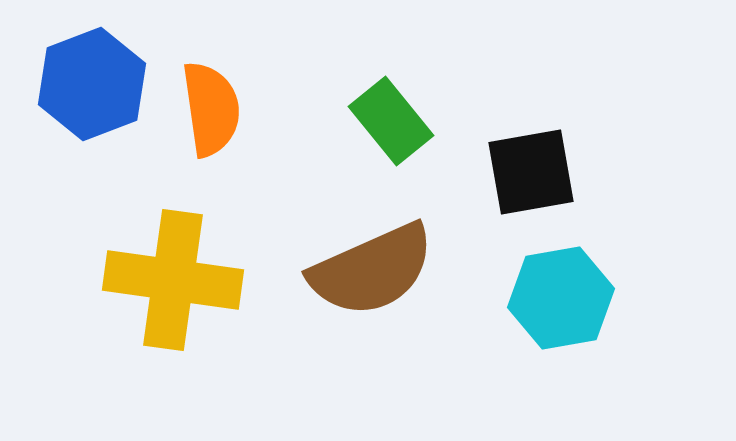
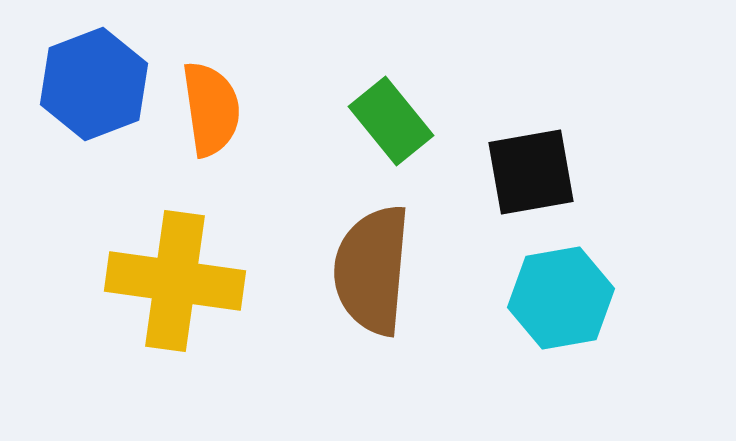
blue hexagon: moved 2 px right
brown semicircle: rotated 119 degrees clockwise
yellow cross: moved 2 px right, 1 px down
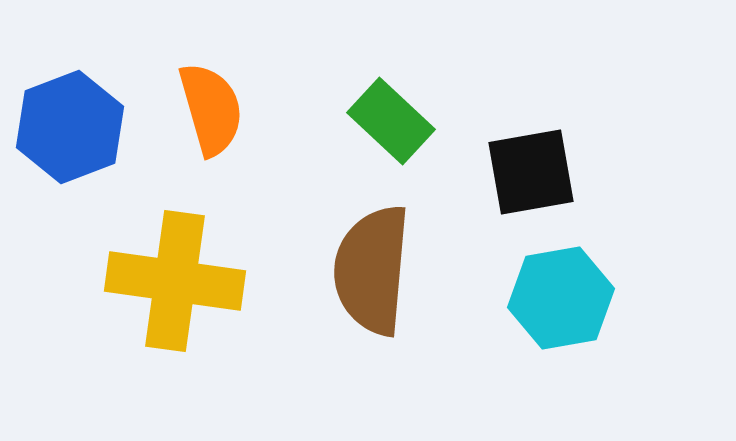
blue hexagon: moved 24 px left, 43 px down
orange semicircle: rotated 8 degrees counterclockwise
green rectangle: rotated 8 degrees counterclockwise
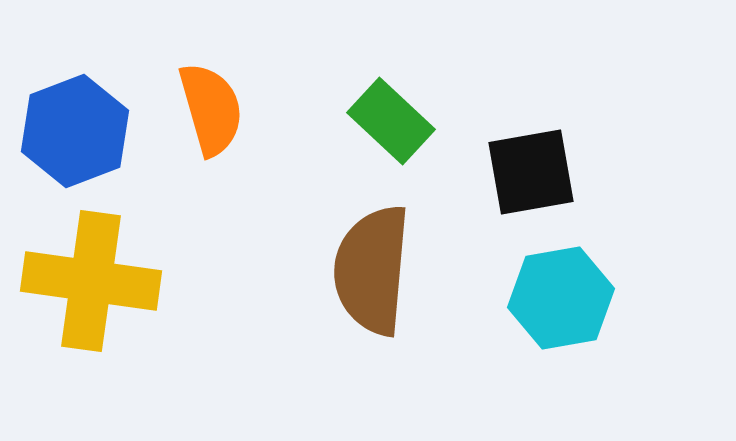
blue hexagon: moved 5 px right, 4 px down
yellow cross: moved 84 px left
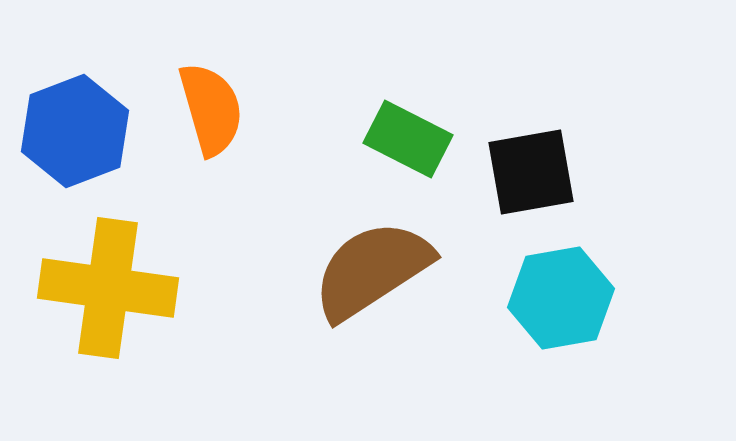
green rectangle: moved 17 px right, 18 px down; rotated 16 degrees counterclockwise
brown semicircle: rotated 52 degrees clockwise
yellow cross: moved 17 px right, 7 px down
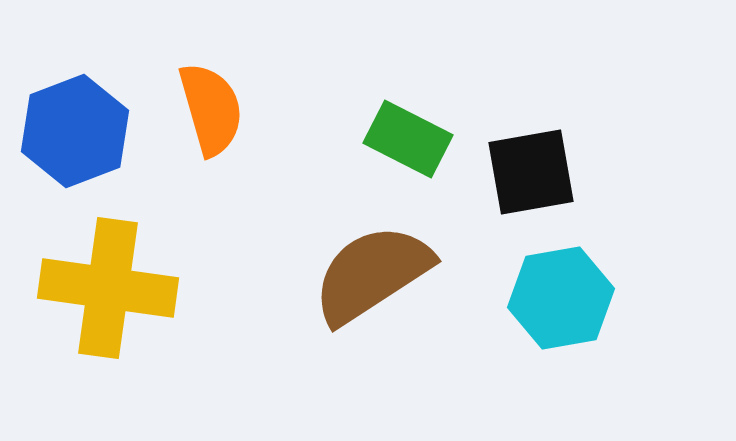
brown semicircle: moved 4 px down
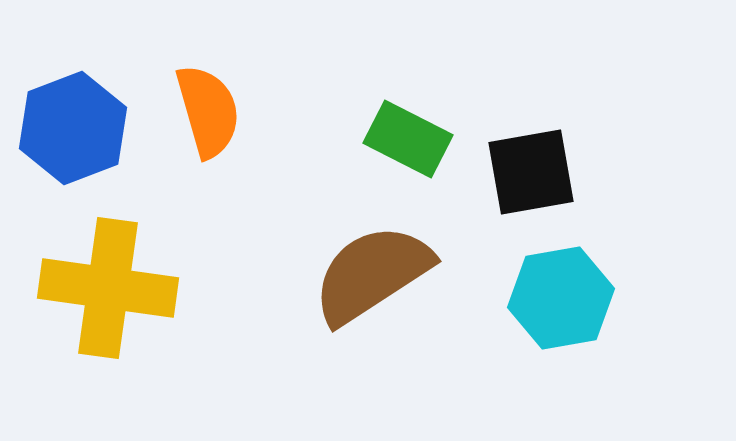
orange semicircle: moved 3 px left, 2 px down
blue hexagon: moved 2 px left, 3 px up
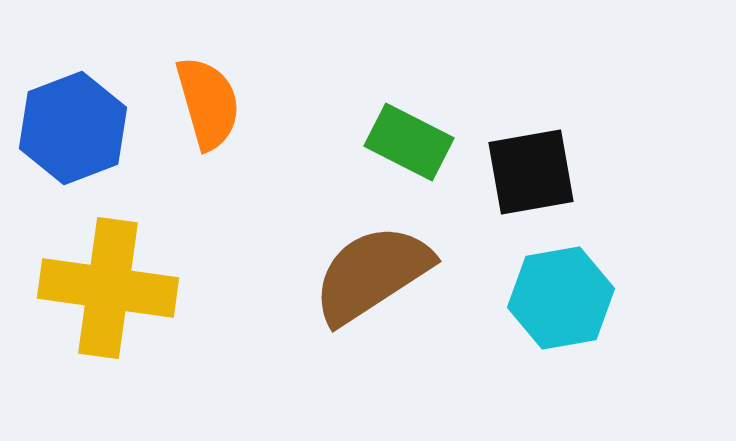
orange semicircle: moved 8 px up
green rectangle: moved 1 px right, 3 px down
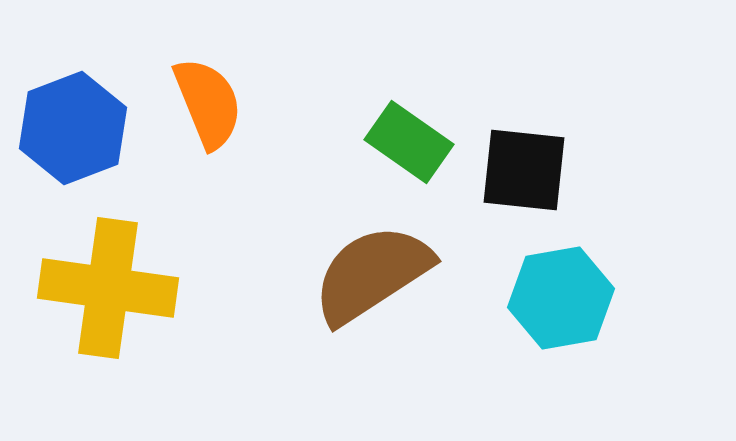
orange semicircle: rotated 6 degrees counterclockwise
green rectangle: rotated 8 degrees clockwise
black square: moved 7 px left, 2 px up; rotated 16 degrees clockwise
